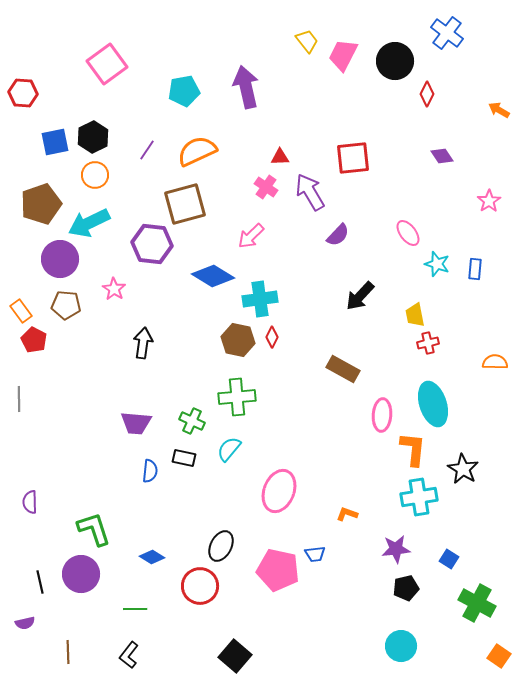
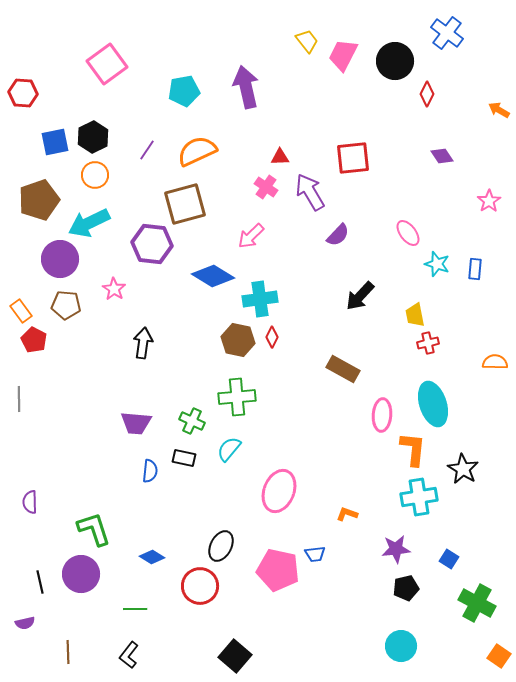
brown pentagon at (41, 204): moved 2 px left, 4 px up
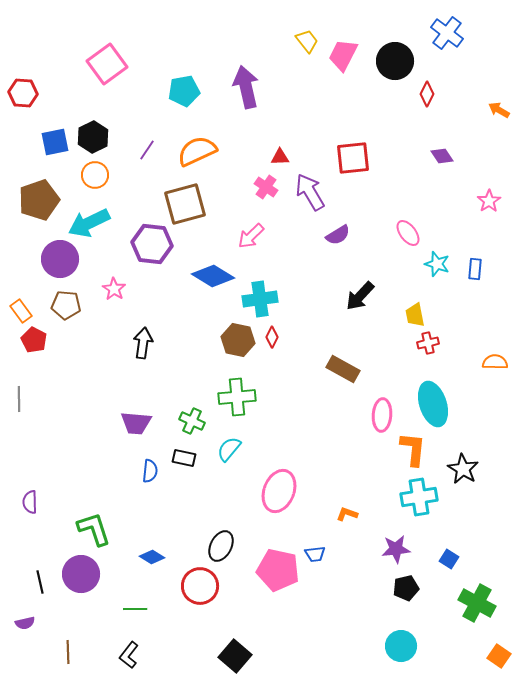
purple semicircle at (338, 235): rotated 15 degrees clockwise
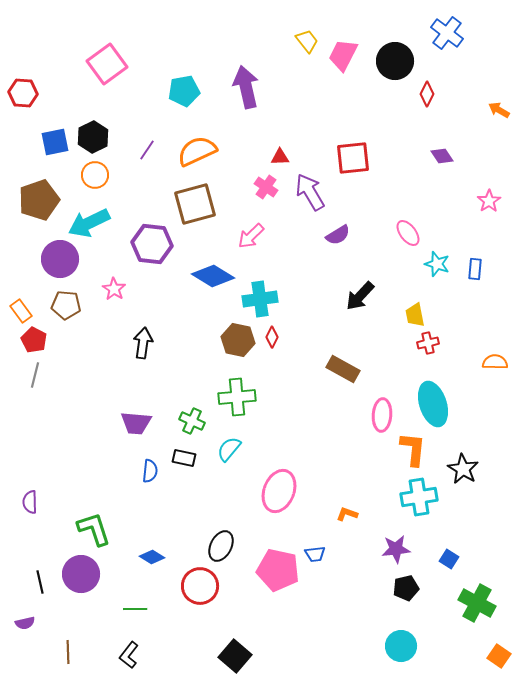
brown square at (185, 204): moved 10 px right
gray line at (19, 399): moved 16 px right, 24 px up; rotated 15 degrees clockwise
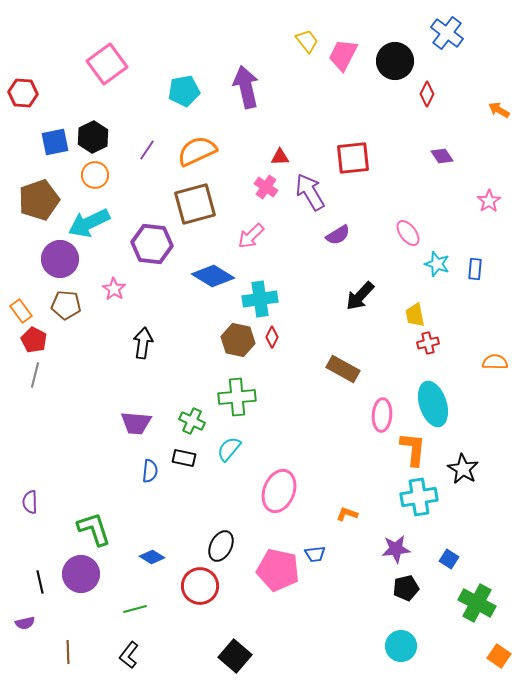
green line at (135, 609): rotated 15 degrees counterclockwise
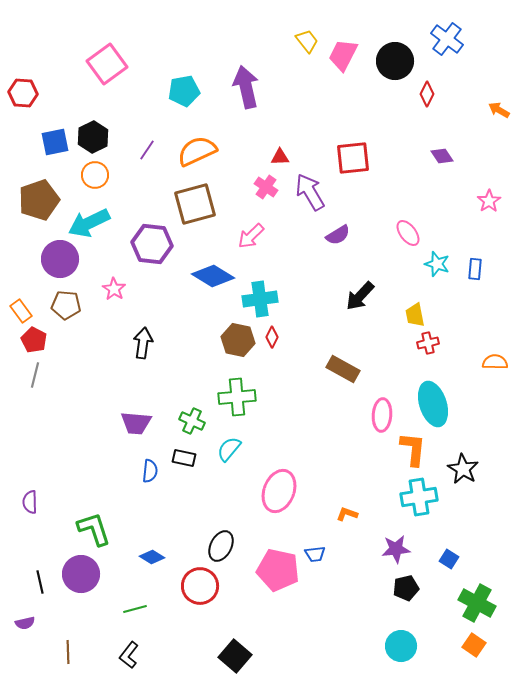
blue cross at (447, 33): moved 6 px down
orange square at (499, 656): moved 25 px left, 11 px up
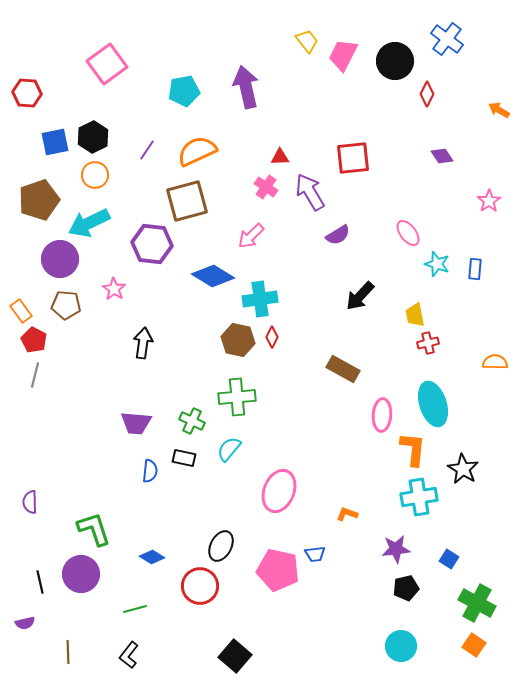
red hexagon at (23, 93): moved 4 px right
brown square at (195, 204): moved 8 px left, 3 px up
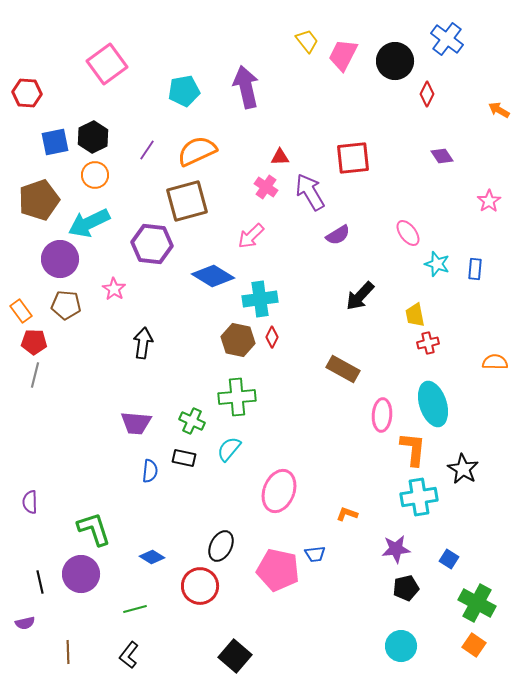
red pentagon at (34, 340): moved 2 px down; rotated 25 degrees counterclockwise
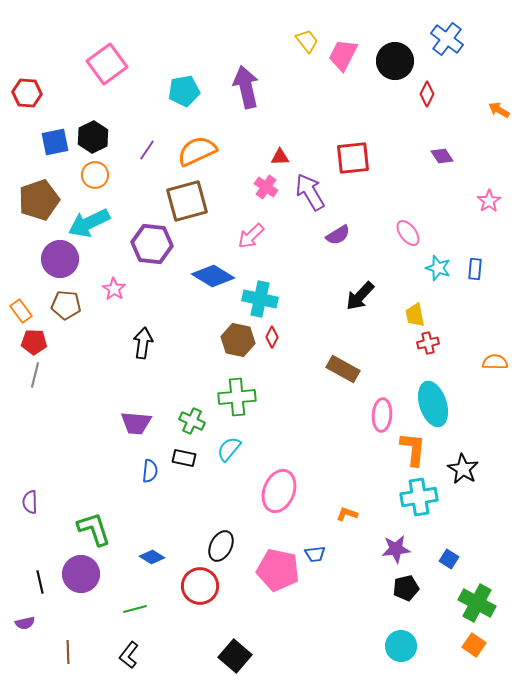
cyan star at (437, 264): moved 1 px right, 4 px down
cyan cross at (260, 299): rotated 20 degrees clockwise
